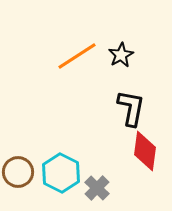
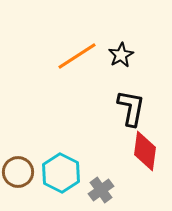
gray cross: moved 4 px right, 2 px down; rotated 10 degrees clockwise
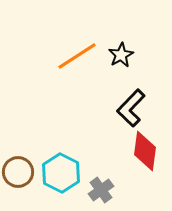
black L-shape: rotated 147 degrees counterclockwise
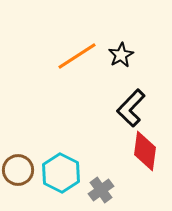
brown circle: moved 2 px up
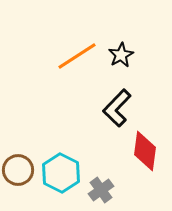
black L-shape: moved 14 px left
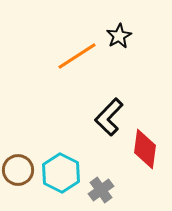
black star: moved 2 px left, 19 px up
black L-shape: moved 8 px left, 9 px down
red diamond: moved 2 px up
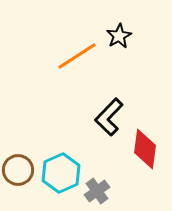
cyan hexagon: rotated 9 degrees clockwise
gray cross: moved 4 px left, 1 px down
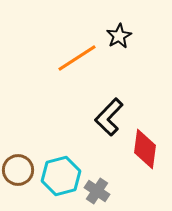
orange line: moved 2 px down
cyan hexagon: moved 3 px down; rotated 9 degrees clockwise
gray cross: rotated 20 degrees counterclockwise
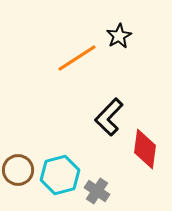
cyan hexagon: moved 1 px left, 1 px up
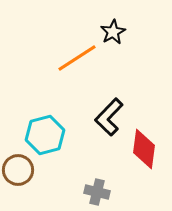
black star: moved 6 px left, 4 px up
red diamond: moved 1 px left
cyan hexagon: moved 15 px left, 40 px up
gray cross: moved 1 px down; rotated 20 degrees counterclockwise
